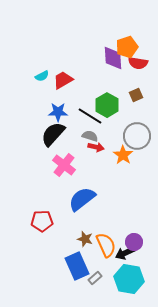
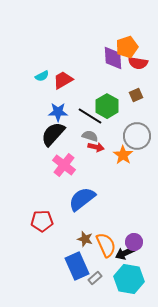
green hexagon: moved 1 px down
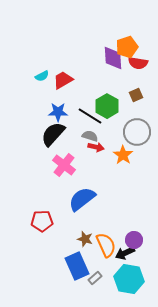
gray circle: moved 4 px up
purple circle: moved 2 px up
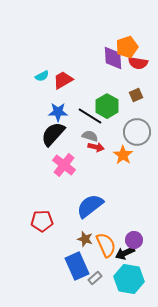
blue semicircle: moved 8 px right, 7 px down
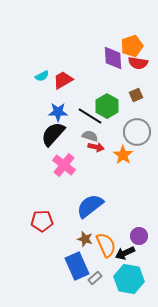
orange pentagon: moved 5 px right, 1 px up
purple circle: moved 5 px right, 4 px up
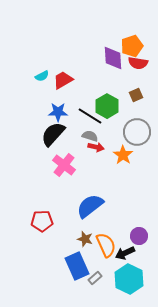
cyan hexagon: rotated 16 degrees clockwise
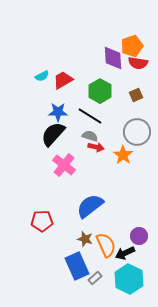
green hexagon: moved 7 px left, 15 px up
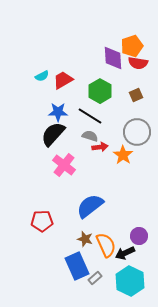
red arrow: moved 4 px right; rotated 21 degrees counterclockwise
cyan hexagon: moved 1 px right, 2 px down
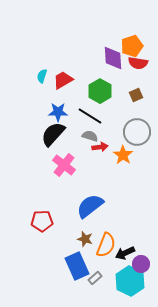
cyan semicircle: rotated 136 degrees clockwise
purple circle: moved 2 px right, 28 px down
orange semicircle: rotated 45 degrees clockwise
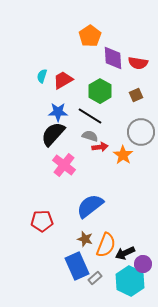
orange pentagon: moved 42 px left, 10 px up; rotated 15 degrees counterclockwise
gray circle: moved 4 px right
purple circle: moved 2 px right
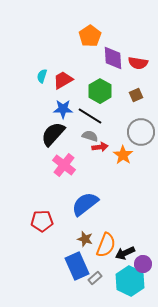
blue star: moved 5 px right, 3 px up
blue semicircle: moved 5 px left, 2 px up
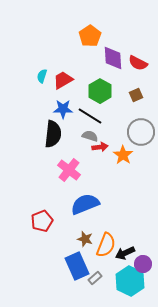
red semicircle: rotated 18 degrees clockwise
black semicircle: rotated 144 degrees clockwise
pink cross: moved 5 px right, 5 px down
blue semicircle: rotated 16 degrees clockwise
red pentagon: rotated 20 degrees counterclockwise
